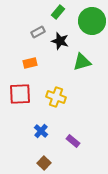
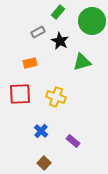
black star: rotated 12 degrees clockwise
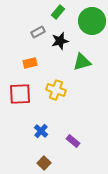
black star: rotated 30 degrees clockwise
yellow cross: moved 7 px up
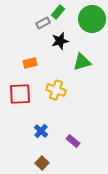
green circle: moved 2 px up
gray rectangle: moved 5 px right, 9 px up
brown square: moved 2 px left
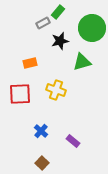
green circle: moved 9 px down
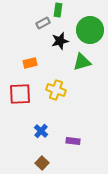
green rectangle: moved 2 px up; rotated 32 degrees counterclockwise
green circle: moved 2 px left, 2 px down
purple rectangle: rotated 32 degrees counterclockwise
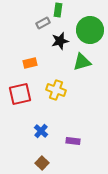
red square: rotated 10 degrees counterclockwise
